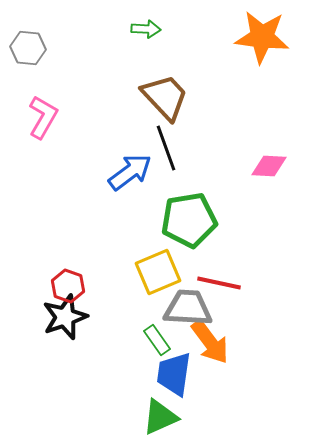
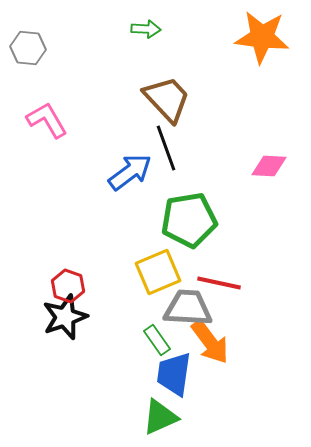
brown trapezoid: moved 2 px right, 2 px down
pink L-shape: moved 4 px right, 3 px down; rotated 60 degrees counterclockwise
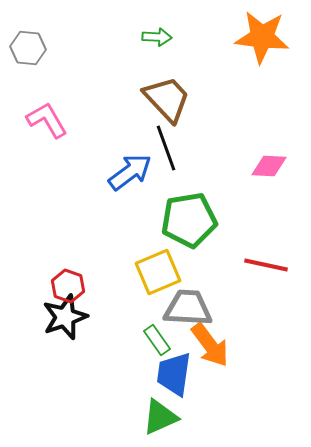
green arrow: moved 11 px right, 8 px down
red line: moved 47 px right, 18 px up
orange arrow: moved 3 px down
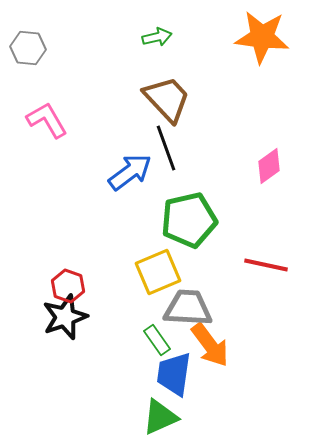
green arrow: rotated 16 degrees counterclockwise
pink diamond: rotated 39 degrees counterclockwise
green pentagon: rotated 4 degrees counterclockwise
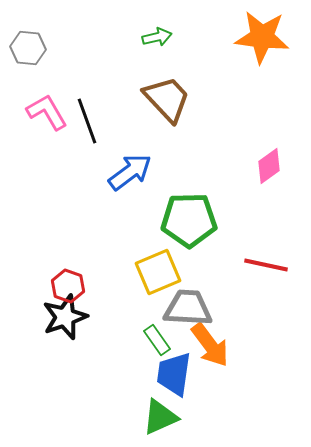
pink L-shape: moved 8 px up
black line: moved 79 px left, 27 px up
green pentagon: rotated 12 degrees clockwise
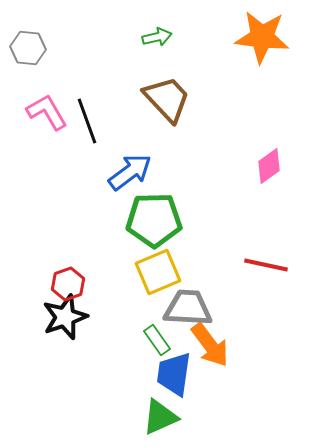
green pentagon: moved 35 px left
red hexagon: moved 2 px up; rotated 20 degrees clockwise
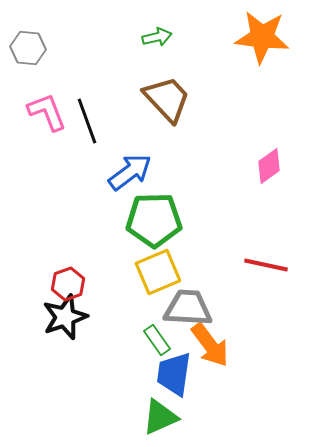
pink L-shape: rotated 9 degrees clockwise
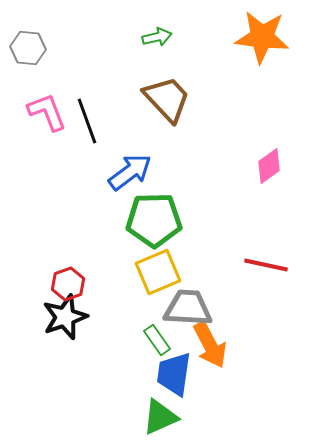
orange arrow: rotated 9 degrees clockwise
